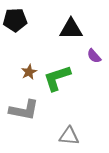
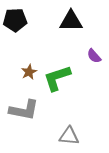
black triangle: moved 8 px up
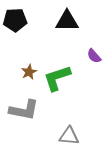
black triangle: moved 4 px left
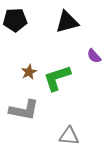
black triangle: moved 1 px down; rotated 15 degrees counterclockwise
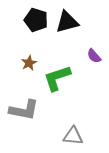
black pentagon: moved 21 px right; rotated 20 degrees clockwise
brown star: moved 9 px up
gray triangle: moved 4 px right
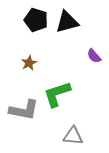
green L-shape: moved 16 px down
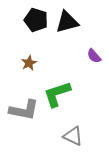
gray triangle: rotated 20 degrees clockwise
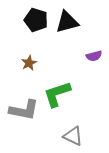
purple semicircle: rotated 63 degrees counterclockwise
